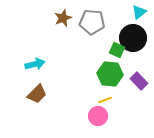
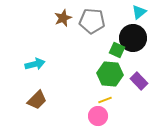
gray pentagon: moved 1 px up
brown trapezoid: moved 6 px down
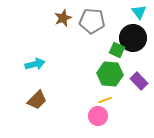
cyan triangle: rotated 28 degrees counterclockwise
